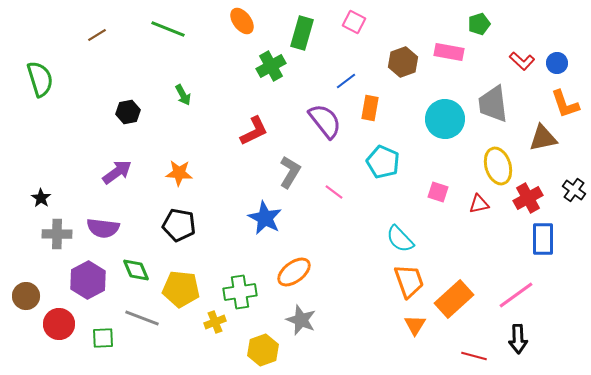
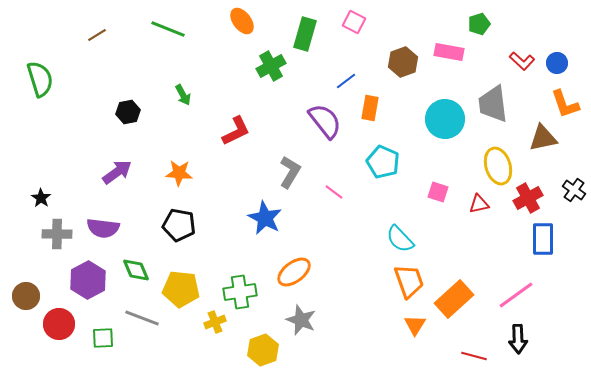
green rectangle at (302, 33): moved 3 px right, 1 px down
red L-shape at (254, 131): moved 18 px left
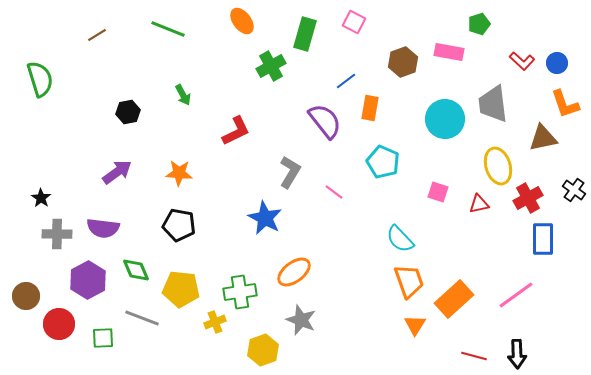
black arrow at (518, 339): moved 1 px left, 15 px down
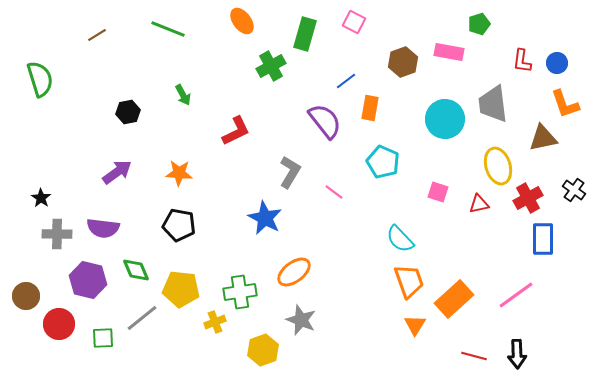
red L-shape at (522, 61): rotated 55 degrees clockwise
purple hexagon at (88, 280): rotated 18 degrees counterclockwise
gray line at (142, 318): rotated 60 degrees counterclockwise
